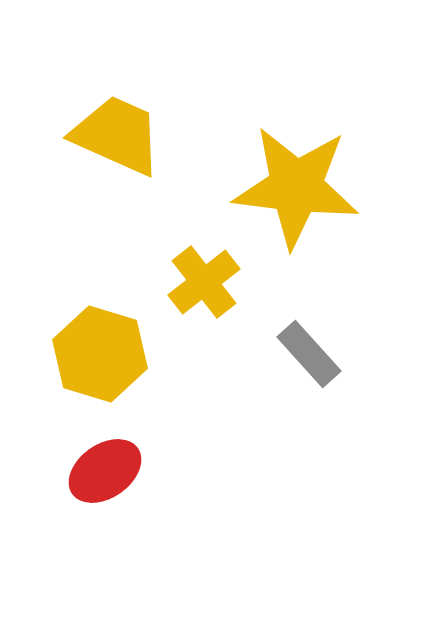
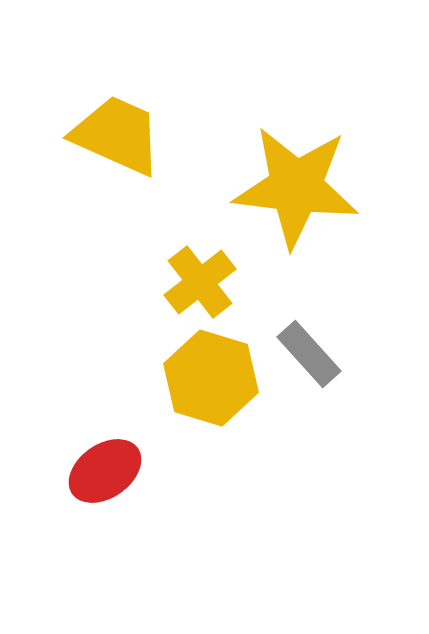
yellow cross: moved 4 px left
yellow hexagon: moved 111 px right, 24 px down
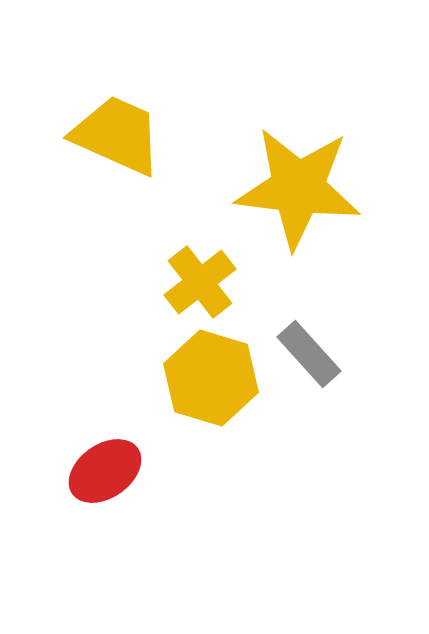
yellow star: moved 2 px right, 1 px down
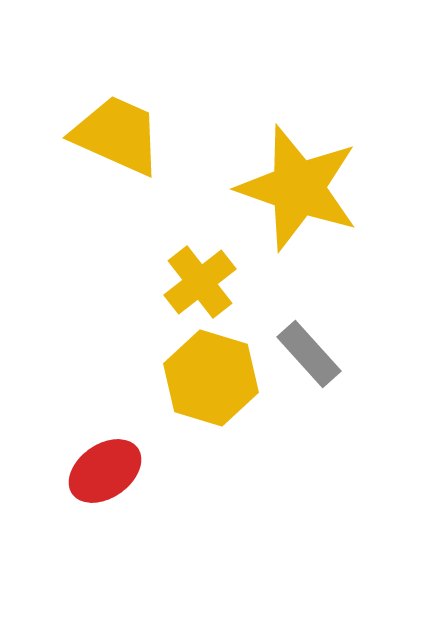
yellow star: rotated 12 degrees clockwise
